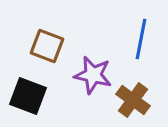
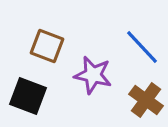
blue line: moved 1 px right, 8 px down; rotated 54 degrees counterclockwise
brown cross: moved 13 px right
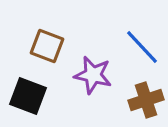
brown cross: rotated 36 degrees clockwise
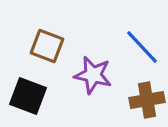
brown cross: moved 1 px right; rotated 8 degrees clockwise
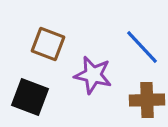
brown square: moved 1 px right, 2 px up
black square: moved 2 px right, 1 px down
brown cross: rotated 8 degrees clockwise
